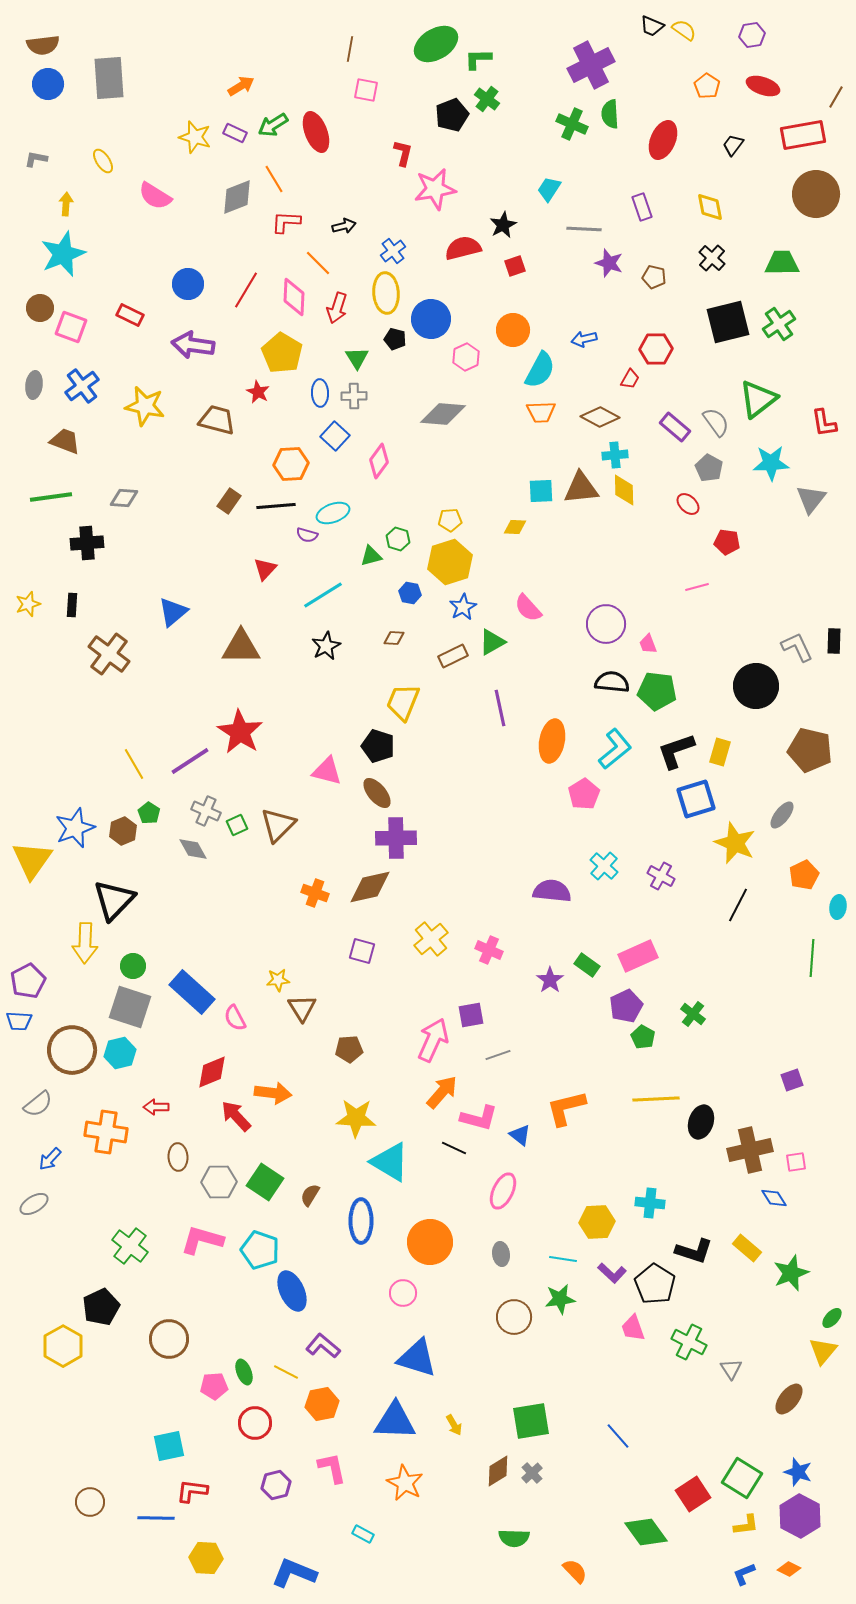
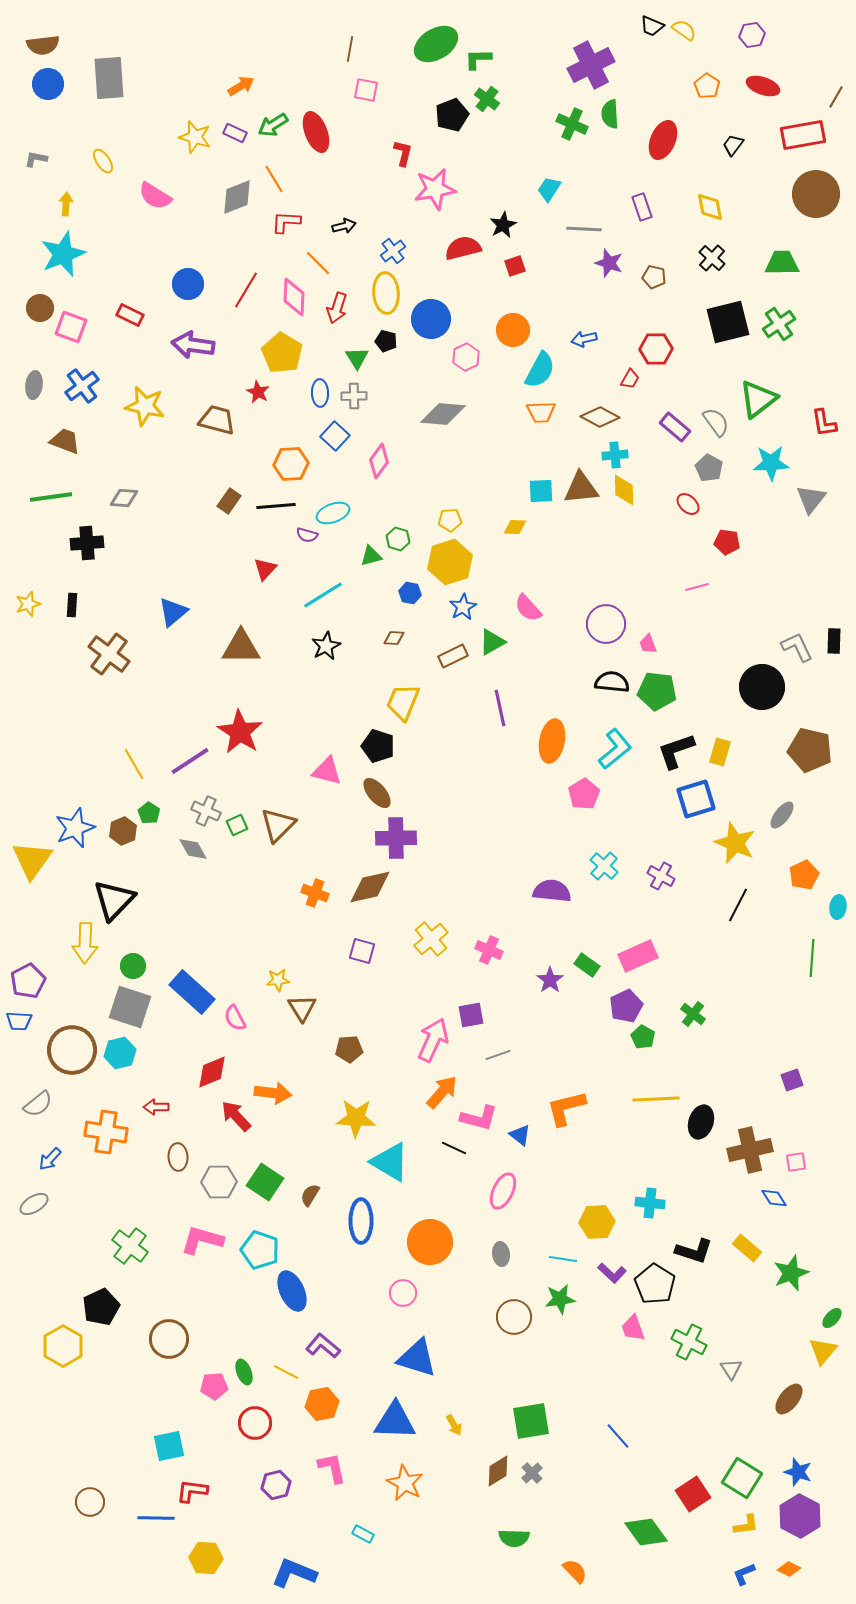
black pentagon at (395, 339): moved 9 px left, 2 px down
black circle at (756, 686): moved 6 px right, 1 px down
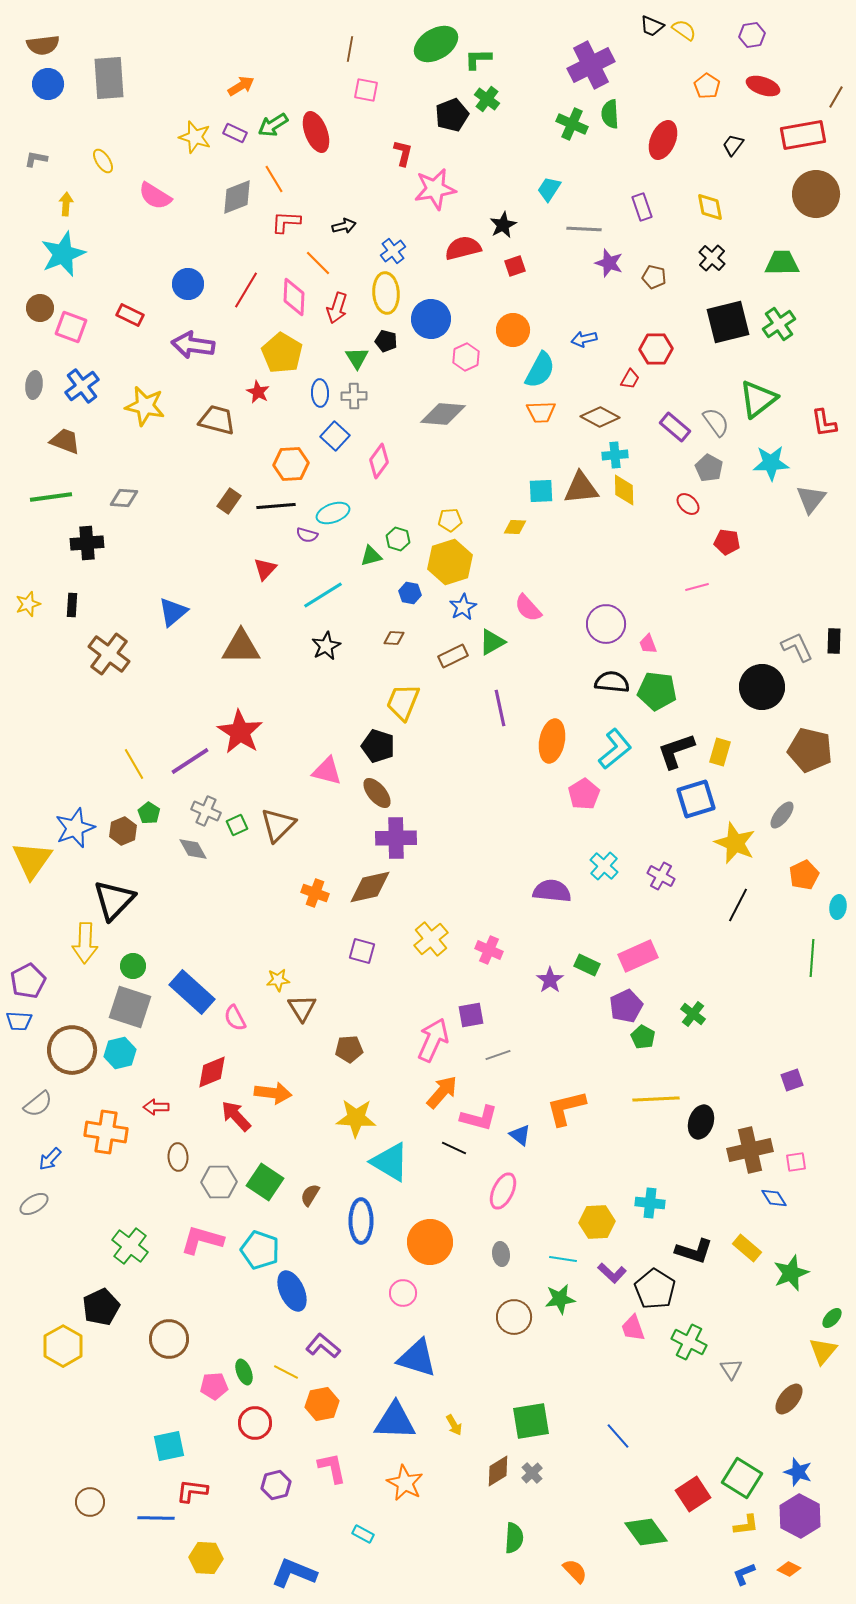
green rectangle at (587, 965): rotated 10 degrees counterclockwise
black pentagon at (655, 1284): moved 5 px down
green semicircle at (514, 1538): rotated 88 degrees counterclockwise
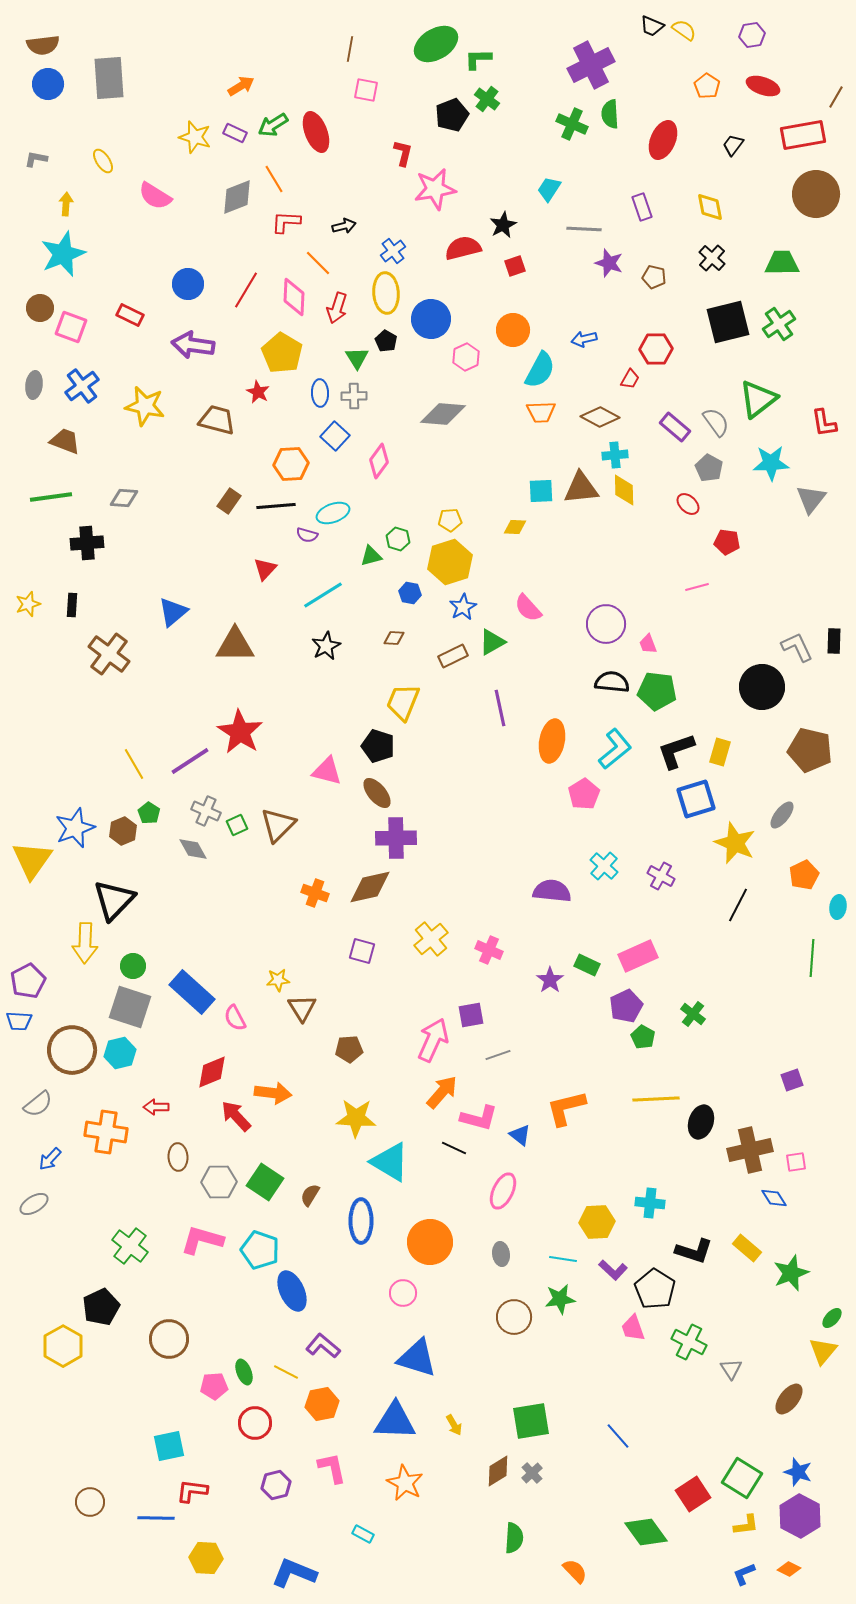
black pentagon at (386, 341): rotated 15 degrees clockwise
brown triangle at (241, 647): moved 6 px left, 2 px up
purple L-shape at (612, 1273): moved 1 px right, 3 px up
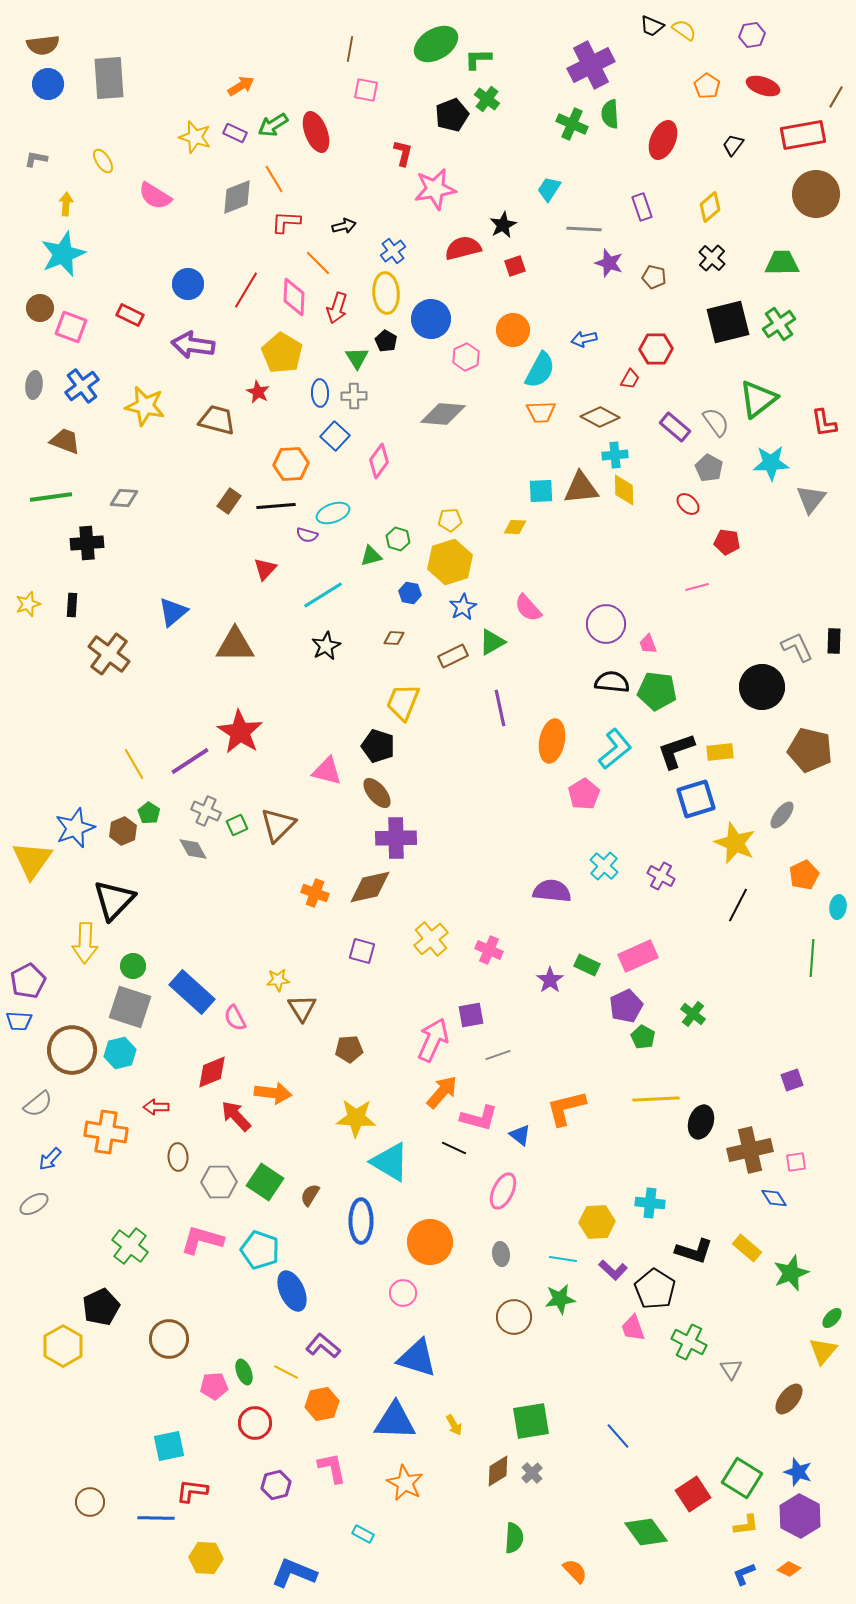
yellow diamond at (710, 207): rotated 60 degrees clockwise
yellow rectangle at (720, 752): rotated 68 degrees clockwise
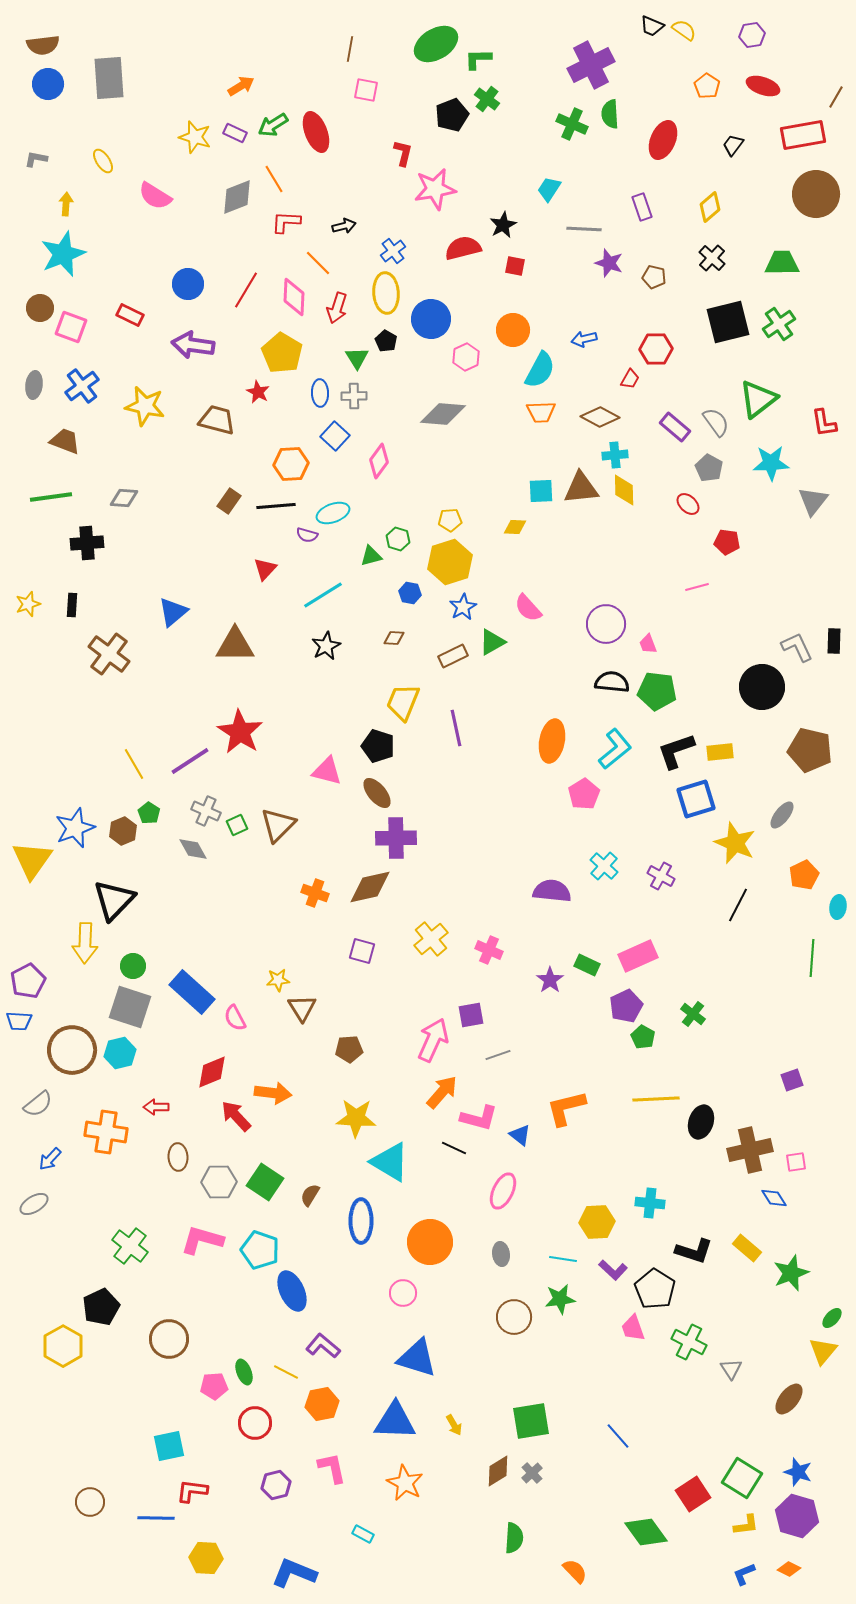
red square at (515, 266): rotated 30 degrees clockwise
gray triangle at (811, 499): moved 2 px right, 2 px down
purple line at (500, 708): moved 44 px left, 20 px down
purple hexagon at (800, 1516): moved 3 px left; rotated 12 degrees counterclockwise
